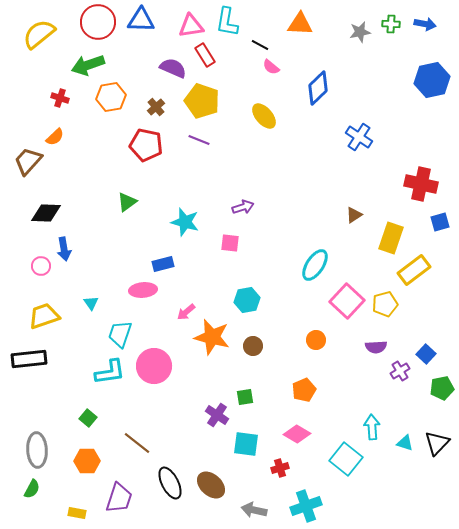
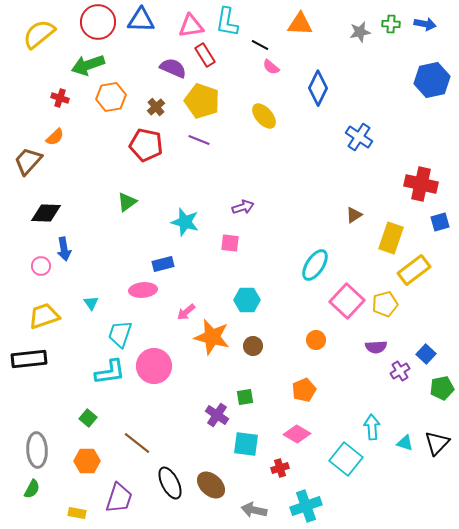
blue diamond at (318, 88): rotated 20 degrees counterclockwise
cyan hexagon at (247, 300): rotated 10 degrees clockwise
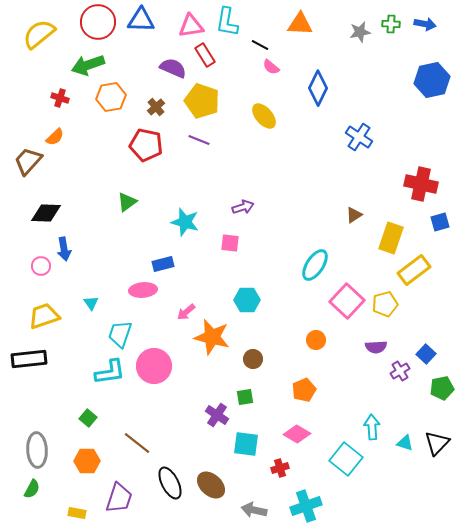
brown circle at (253, 346): moved 13 px down
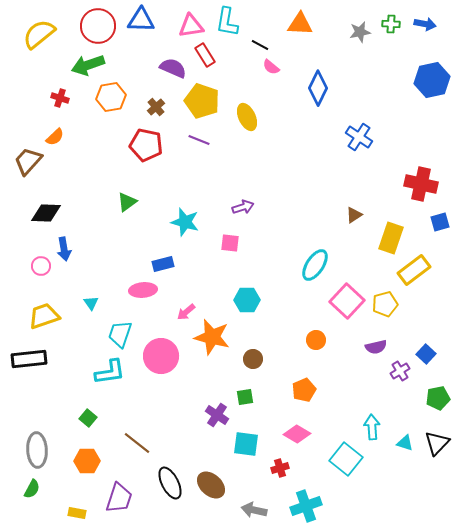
red circle at (98, 22): moved 4 px down
yellow ellipse at (264, 116): moved 17 px left, 1 px down; rotated 16 degrees clockwise
purple semicircle at (376, 347): rotated 10 degrees counterclockwise
pink circle at (154, 366): moved 7 px right, 10 px up
green pentagon at (442, 388): moved 4 px left, 10 px down
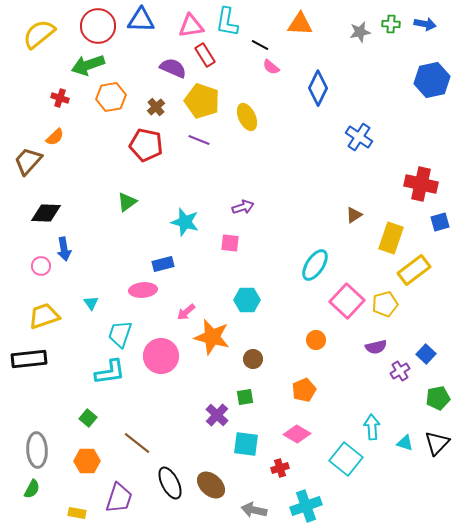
purple cross at (217, 415): rotated 10 degrees clockwise
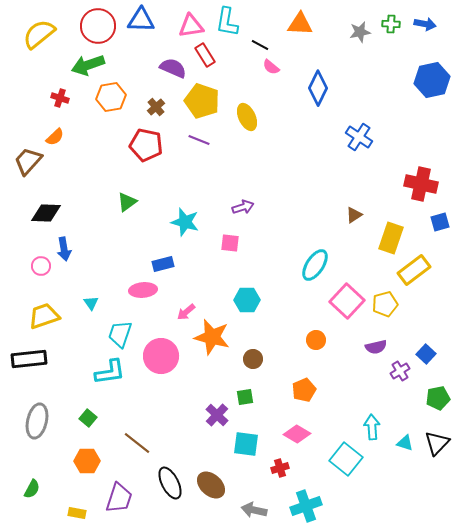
gray ellipse at (37, 450): moved 29 px up; rotated 16 degrees clockwise
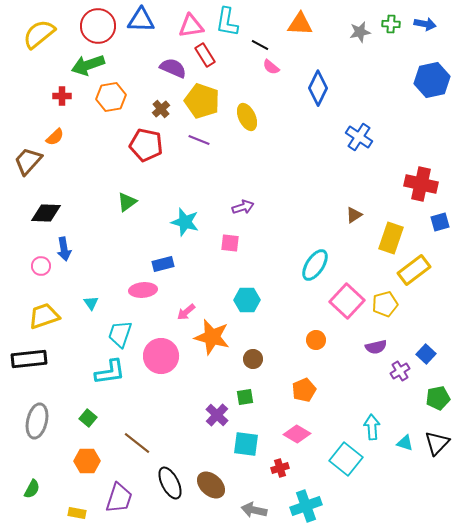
red cross at (60, 98): moved 2 px right, 2 px up; rotated 18 degrees counterclockwise
brown cross at (156, 107): moved 5 px right, 2 px down
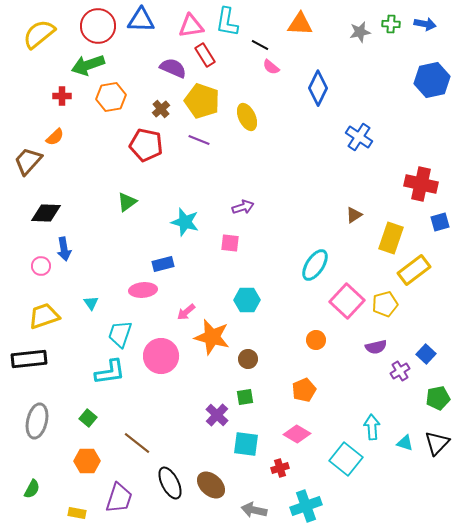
brown circle at (253, 359): moved 5 px left
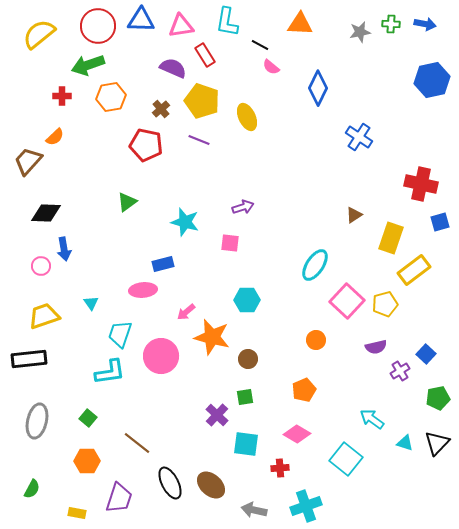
pink triangle at (191, 26): moved 10 px left
cyan arrow at (372, 427): moved 8 px up; rotated 50 degrees counterclockwise
red cross at (280, 468): rotated 12 degrees clockwise
